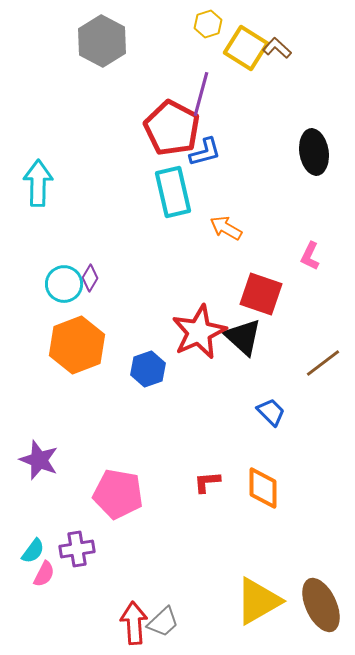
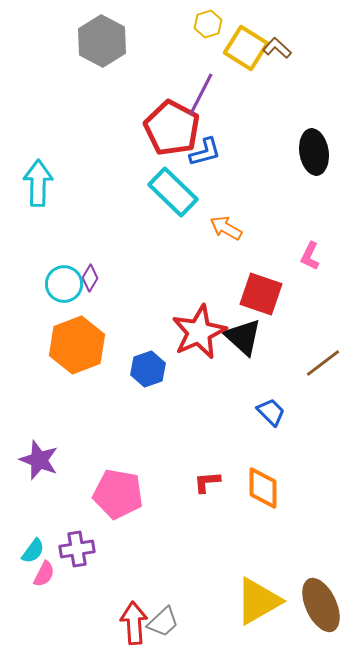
purple line: rotated 12 degrees clockwise
cyan rectangle: rotated 33 degrees counterclockwise
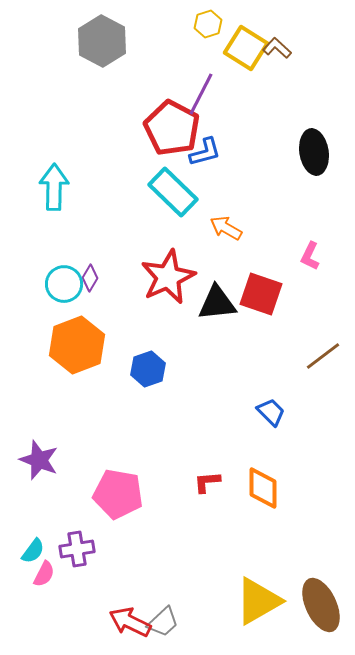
cyan arrow: moved 16 px right, 4 px down
red star: moved 31 px left, 55 px up
black triangle: moved 26 px left, 34 px up; rotated 48 degrees counterclockwise
brown line: moved 7 px up
red arrow: moved 4 px left, 1 px up; rotated 60 degrees counterclockwise
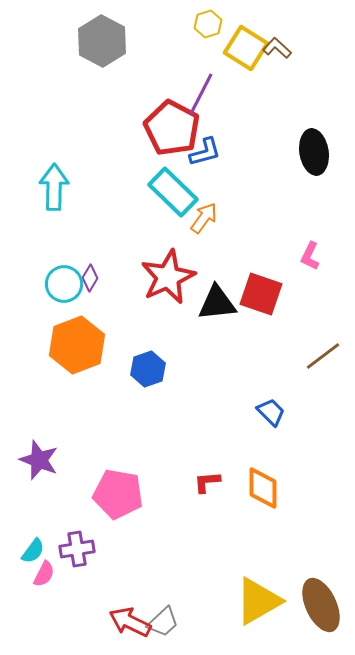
orange arrow: moved 22 px left, 10 px up; rotated 96 degrees clockwise
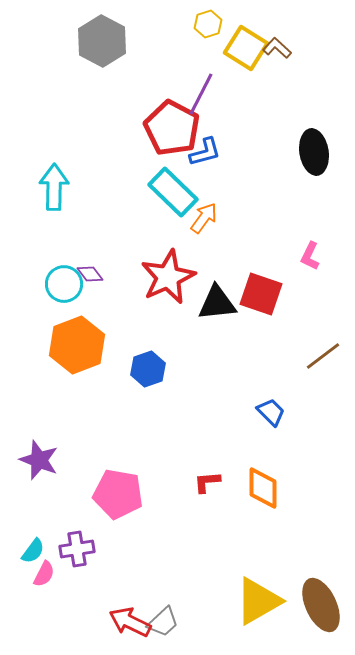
purple diamond: moved 4 px up; rotated 68 degrees counterclockwise
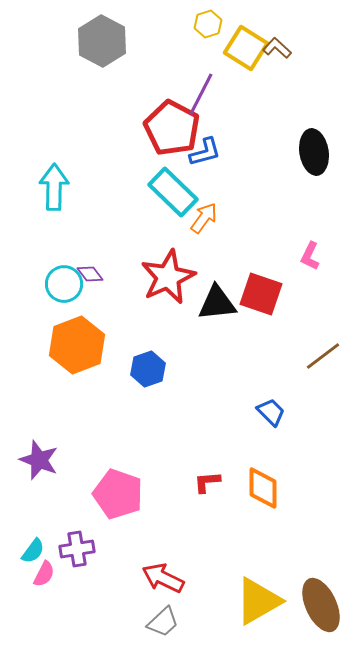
pink pentagon: rotated 9 degrees clockwise
red arrow: moved 33 px right, 44 px up
